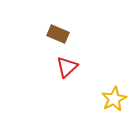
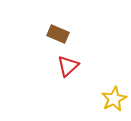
red triangle: moved 1 px right, 1 px up
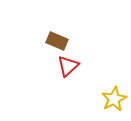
brown rectangle: moved 1 px left, 7 px down
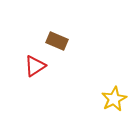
red triangle: moved 33 px left; rotated 10 degrees clockwise
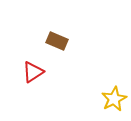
red triangle: moved 2 px left, 6 px down
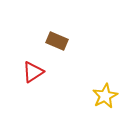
yellow star: moved 9 px left, 3 px up
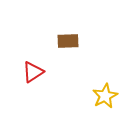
brown rectangle: moved 11 px right; rotated 25 degrees counterclockwise
